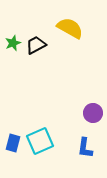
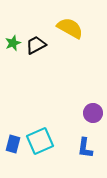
blue rectangle: moved 1 px down
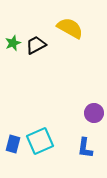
purple circle: moved 1 px right
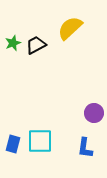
yellow semicircle: rotated 72 degrees counterclockwise
cyan square: rotated 24 degrees clockwise
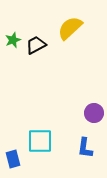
green star: moved 3 px up
blue rectangle: moved 15 px down; rotated 30 degrees counterclockwise
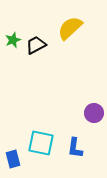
cyan square: moved 1 px right, 2 px down; rotated 12 degrees clockwise
blue L-shape: moved 10 px left
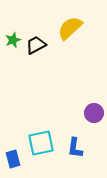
cyan square: rotated 24 degrees counterclockwise
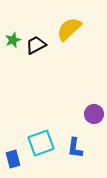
yellow semicircle: moved 1 px left, 1 px down
purple circle: moved 1 px down
cyan square: rotated 8 degrees counterclockwise
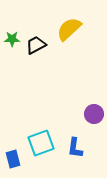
green star: moved 1 px left, 1 px up; rotated 21 degrees clockwise
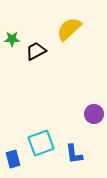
black trapezoid: moved 6 px down
blue L-shape: moved 1 px left, 6 px down; rotated 15 degrees counterclockwise
